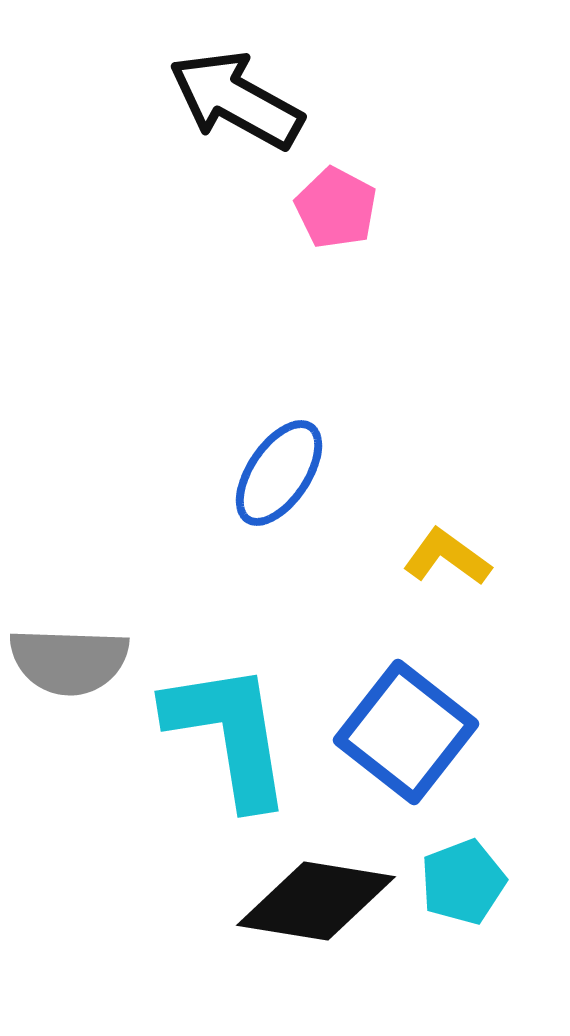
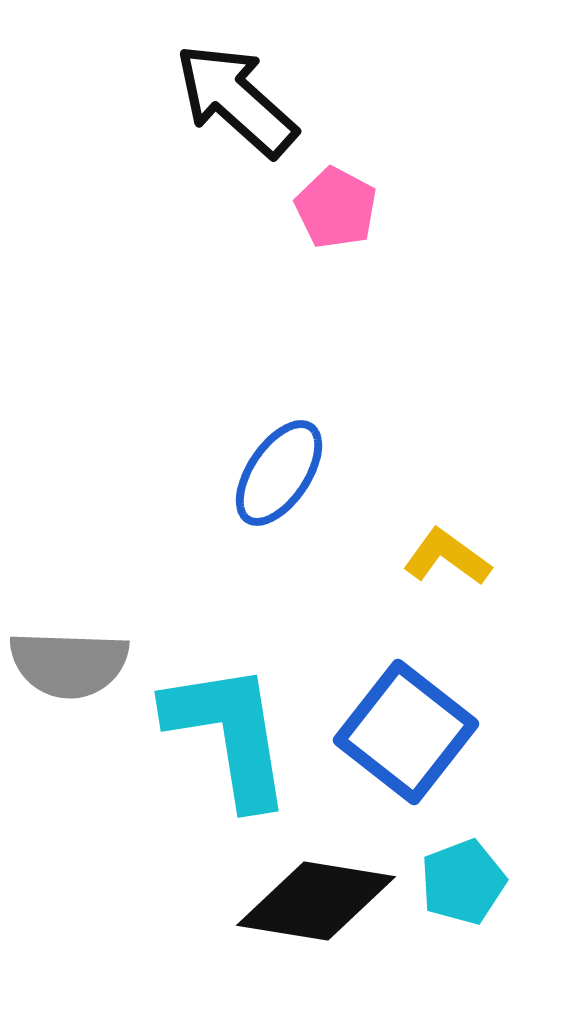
black arrow: rotated 13 degrees clockwise
gray semicircle: moved 3 px down
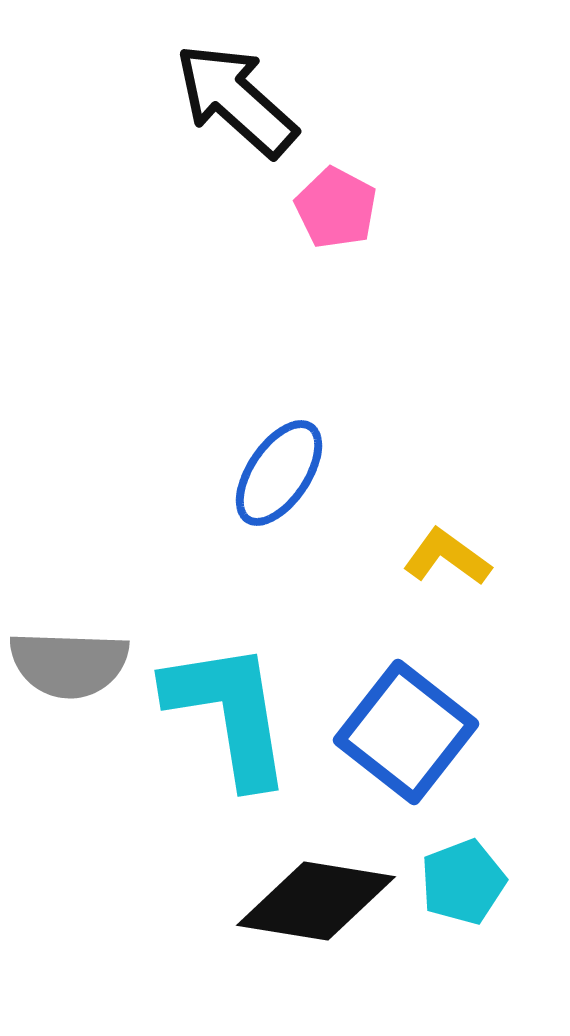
cyan L-shape: moved 21 px up
